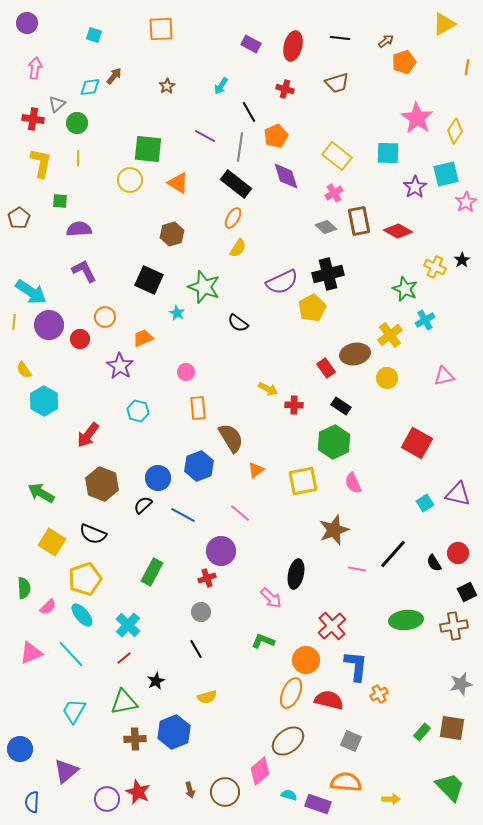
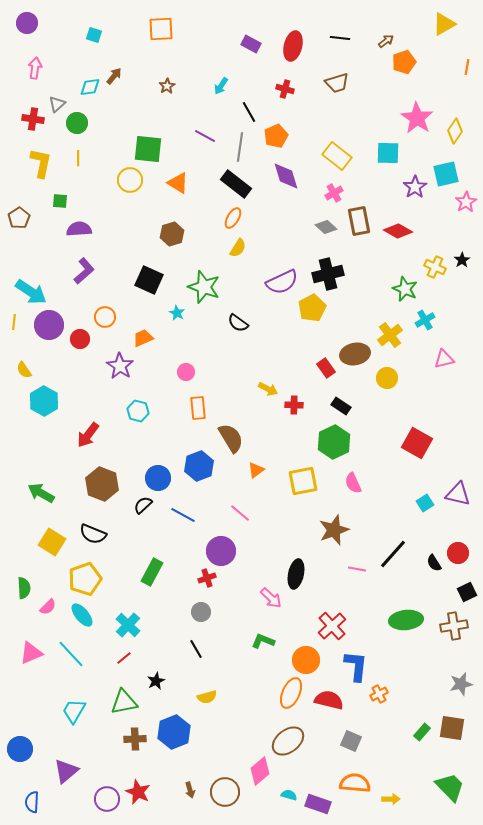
purple L-shape at (84, 271): rotated 76 degrees clockwise
pink triangle at (444, 376): moved 17 px up
orange semicircle at (346, 782): moved 9 px right, 1 px down
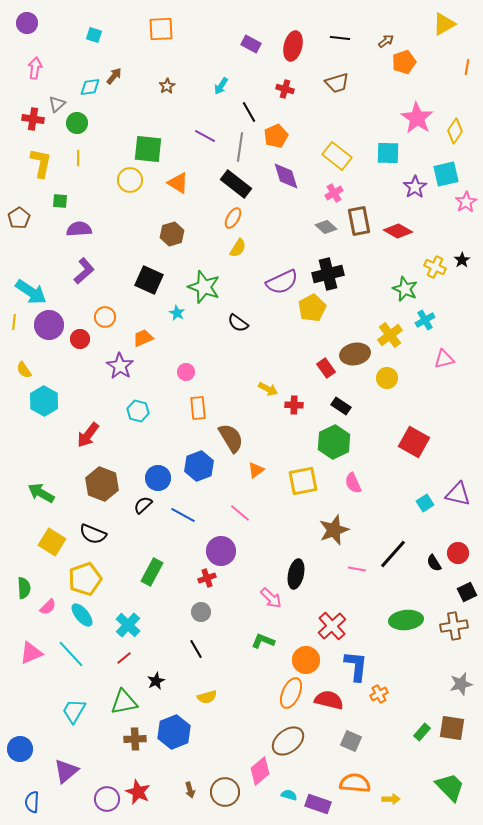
red square at (417, 443): moved 3 px left, 1 px up
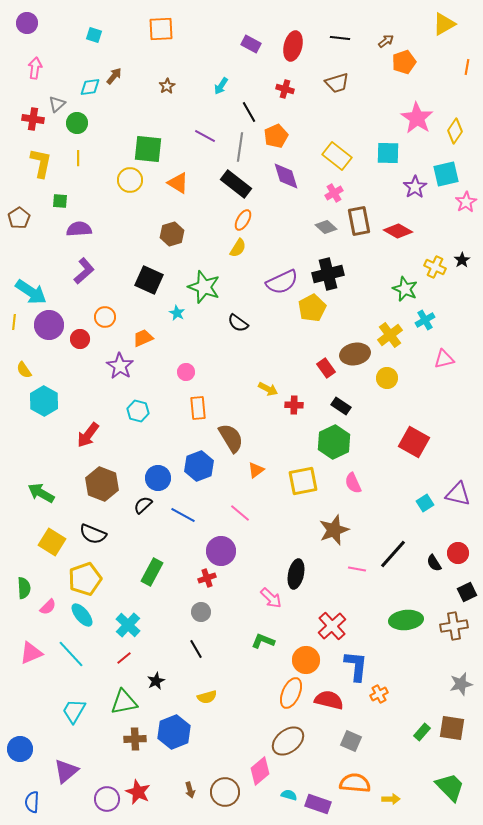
orange ellipse at (233, 218): moved 10 px right, 2 px down
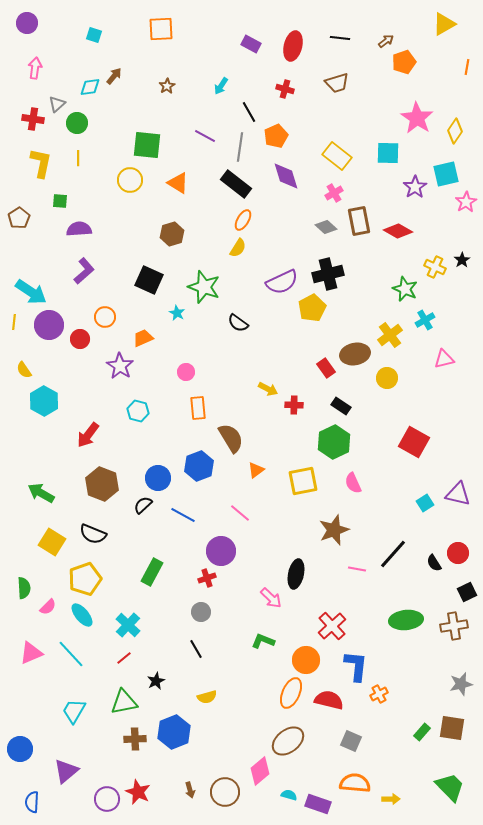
green square at (148, 149): moved 1 px left, 4 px up
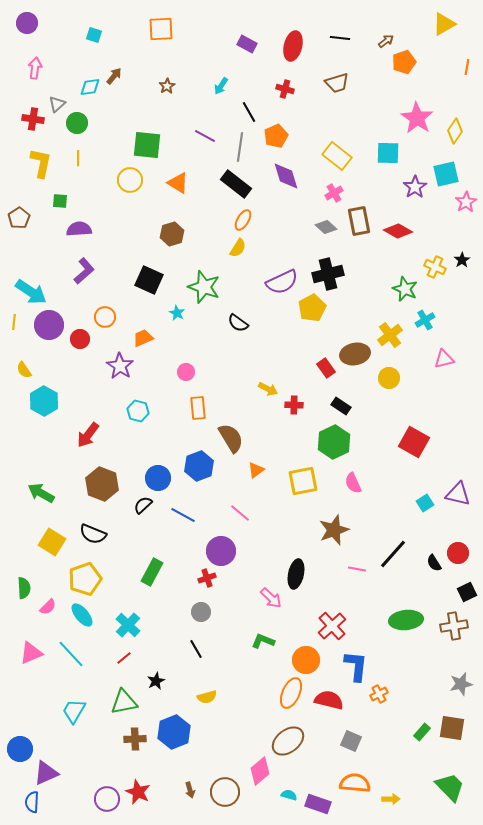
purple rectangle at (251, 44): moved 4 px left
yellow circle at (387, 378): moved 2 px right
purple triangle at (66, 771): moved 20 px left, 2 px down; rotated 16 degrees clockwise
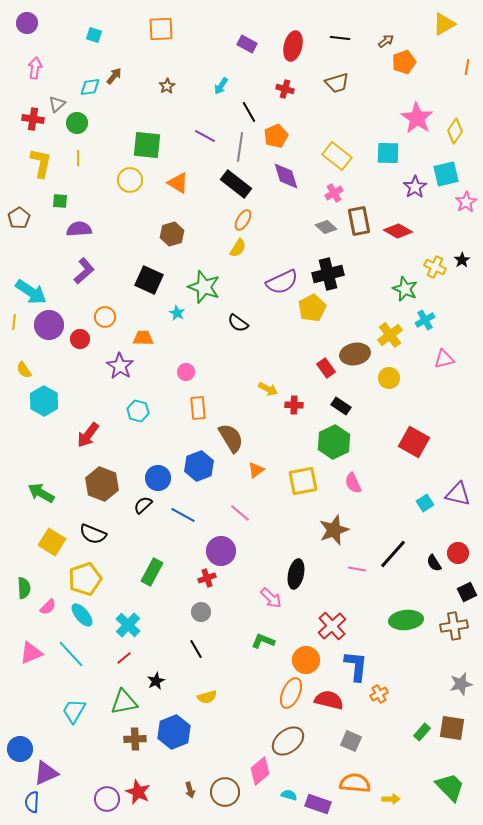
orange trapezoid at (143, 338): rotated 25 degrees clockwise
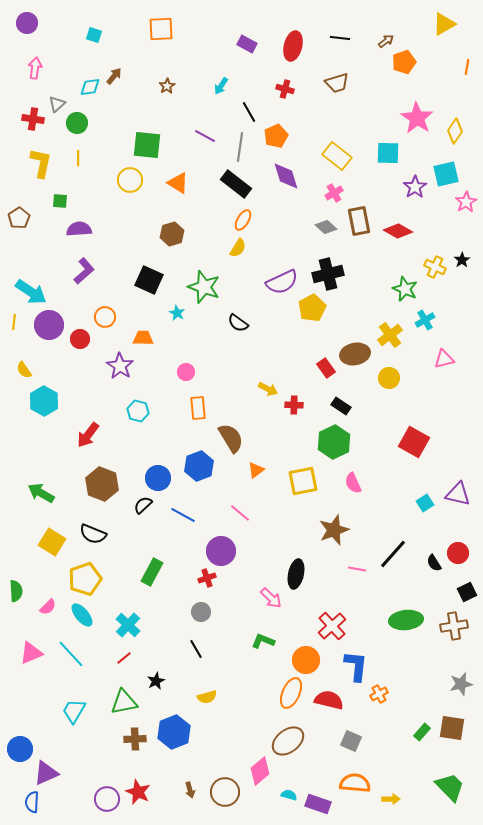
green semicircle at (24, 588): moved 8 px left, 3 px down
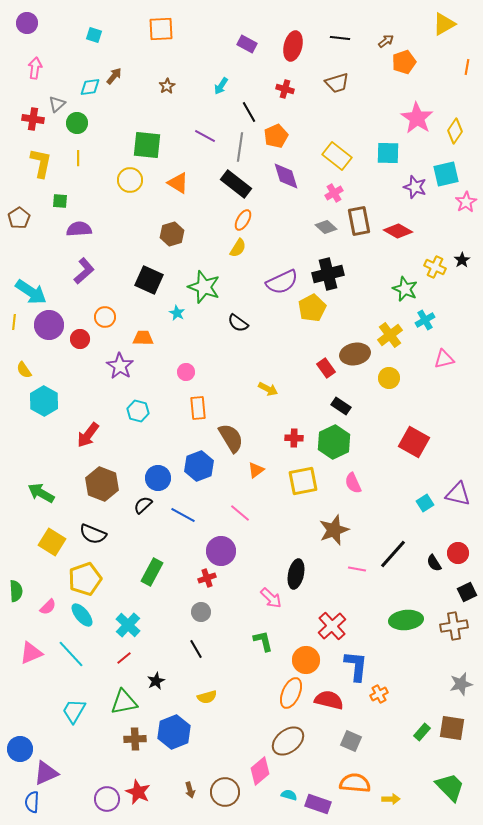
purple star at (415, 187): rotated 20 degrees counterclockwise
red cross at (294, 405): moved 33 px down
green L-shape at (263, 641): rotated 55 degrees clockwise
